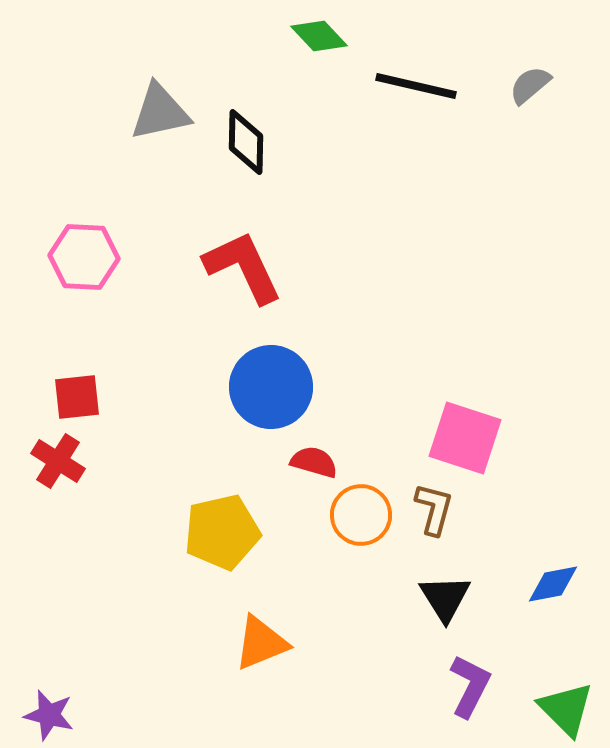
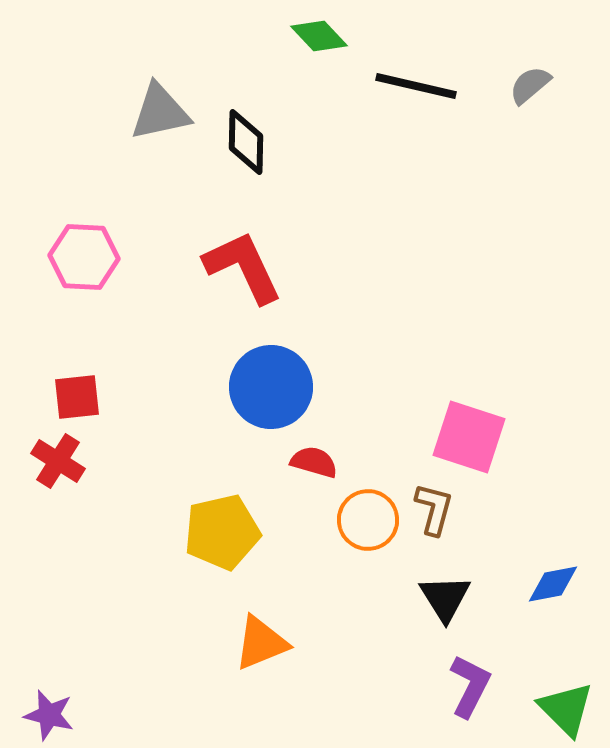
pink square: moved 4 px right, 1 px up
orange circle: moved 7 px right, 5 px down
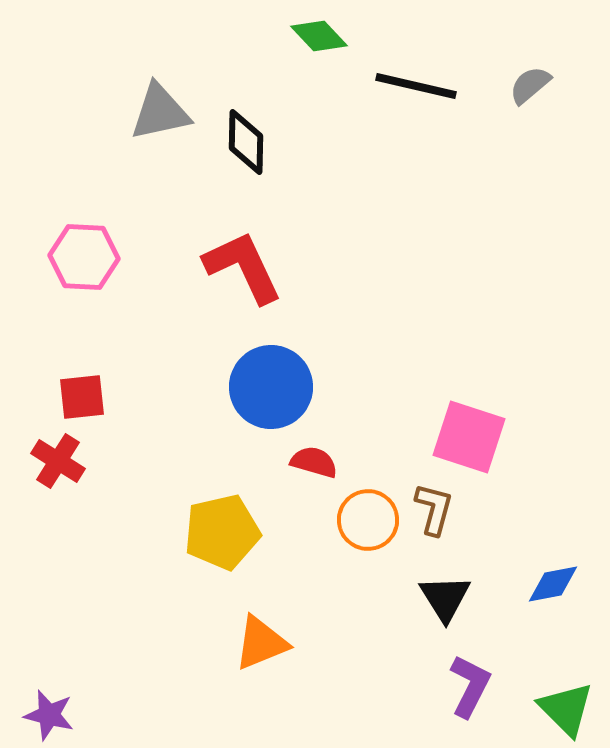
red square: moved 5 px right
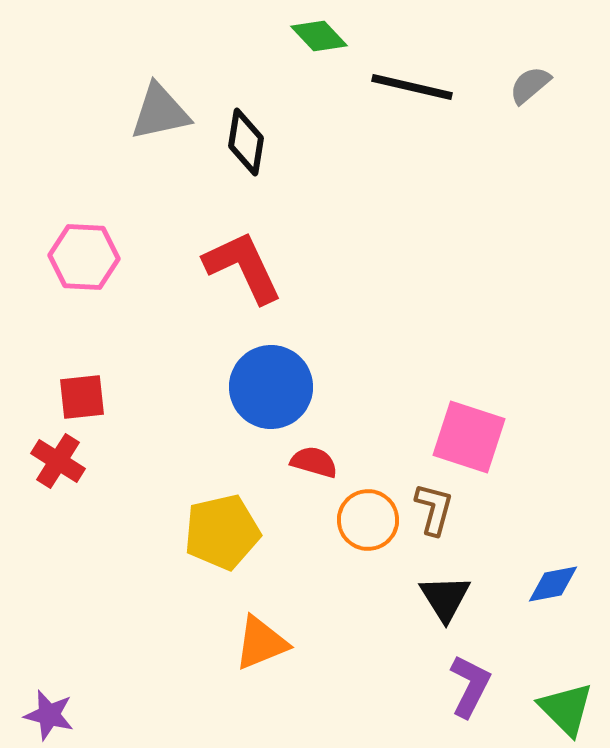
black line: moved 4 px left, 1 px down
black diamond: rotated 8 degrees clockwise
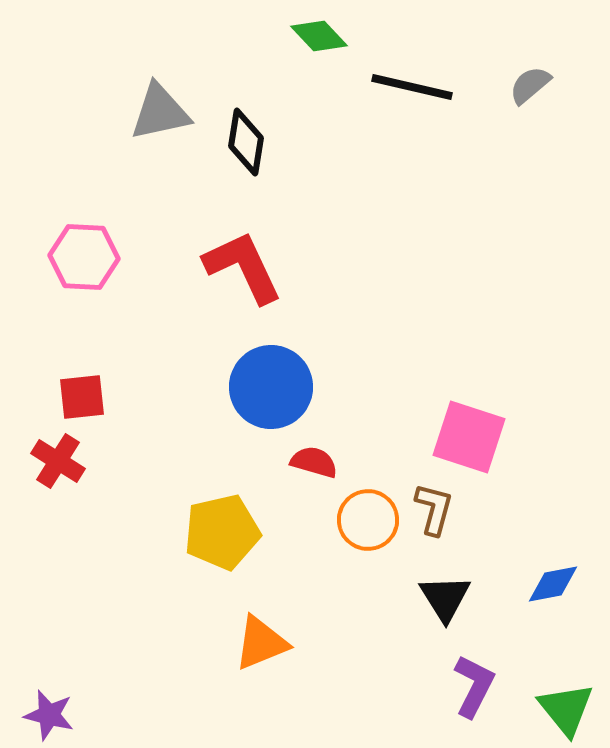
purple L-shape: moved 4 px right
green triangle: rotated 6 degrees clockwise
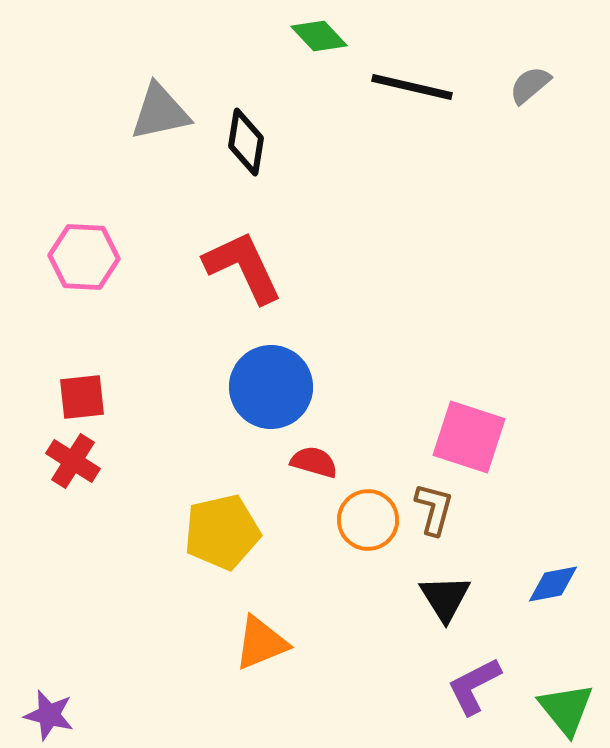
red cross: moved 15 px right
purple L-shape: rotated 144 degrees counterclockwise
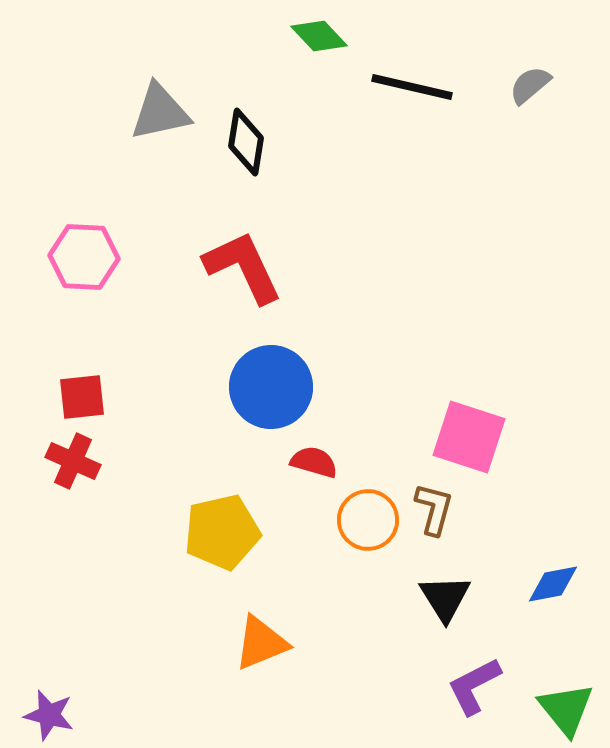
red cross: rotated 8 degrees counterclockwise
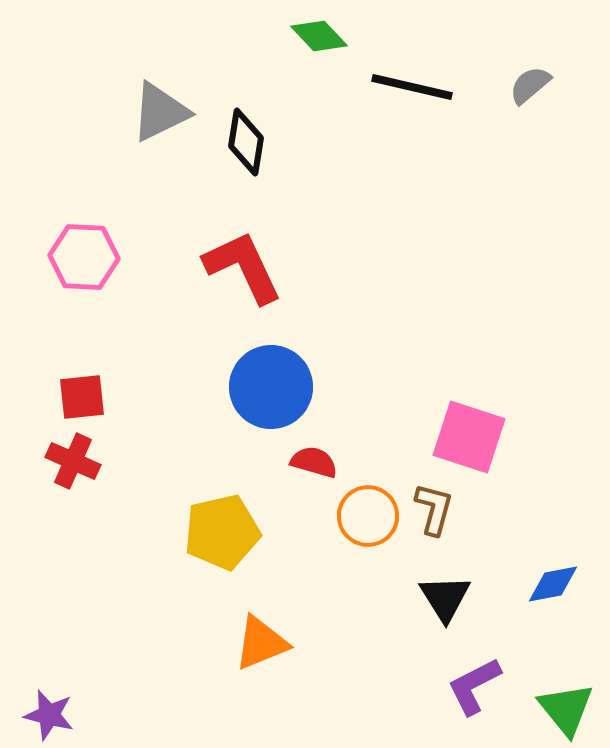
gray triangle: rotated 14 degrees counterclockwise
orange circle: moved 4 px up
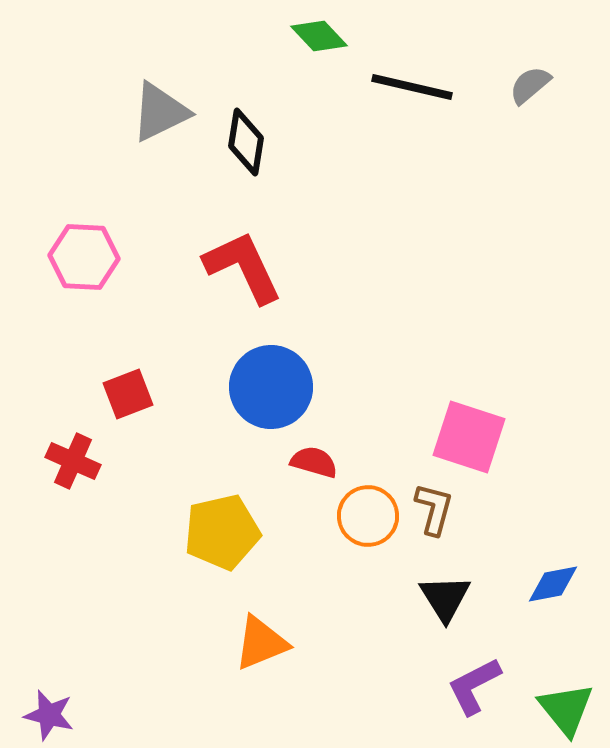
red square: moved 46 px right, 3 px up; rotated 15 degrees counterclockwise
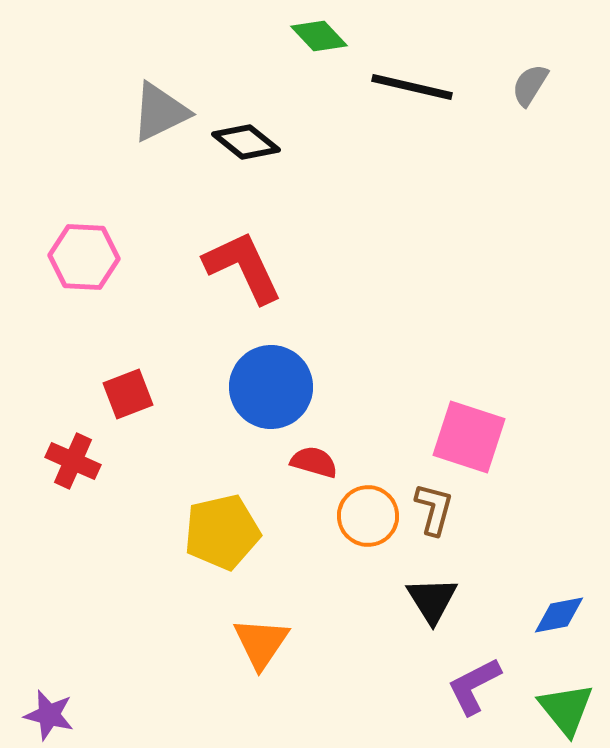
gray semicircle: rotated 18 degrees counterclockwise
black diamond: rotated 60 degrees counterclockwise
blue diamond: moved 6 px right, 31 px down
black triangle: moved 13 px left, 2 px down
orange triangle: rotated 34 degrees counterclockwise
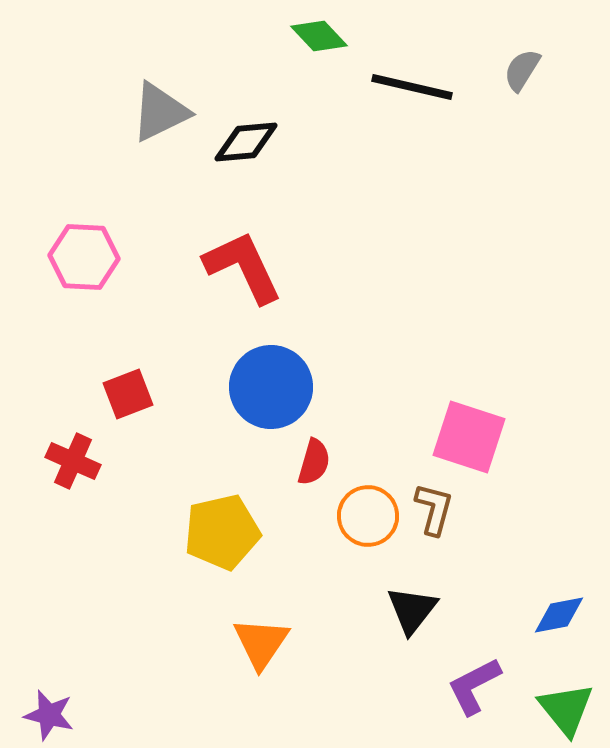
gray semicircle: moved 8 px left, 15 px up
black diamond: rotated 44 degrees counterclockwise
red semicircle: rotated 90 degrees clockwise
black triangle: moved 20 px left, 10 px down; rotated 10 degrees clockwise
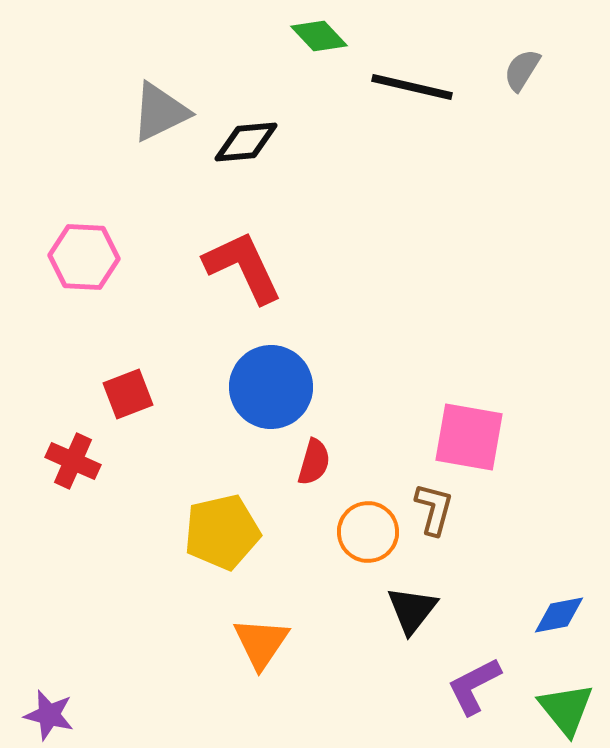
pink square: rotated 8 degrees counterclockwise
orange circle: moved 16 px down
